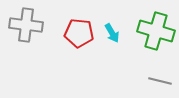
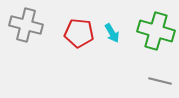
gray cross: rotated 8 degrees clockwise
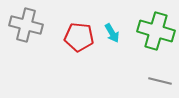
red pentagon: moved 4 px down
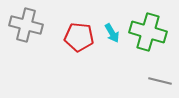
green cross: moved 8 px left, 1 px down
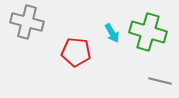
gray cross: moved 1 px right, 3 px up
red pentagon: moved 3 px left, 15 px down
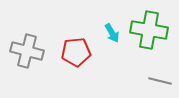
gray cross: moved 29 px down
green cross: moved 1 px right, 2 px up; rotated 6 degrees counterclockwise
red pentagon: rotated 12 degrees counterclockwise
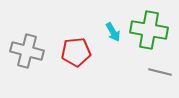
cyan arrow: moved 1 px right, 1 px up
gray line: moved 9 px up
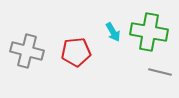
green cross: moved 2 px down
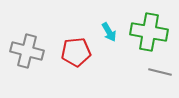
cyan arrow: moved 4 px left
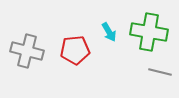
red pentagon: moved 1 px left, 2 px up
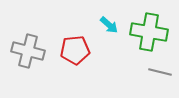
cyan arrow: moved 7 px up; rotated 18 degrees counterclockwise
gray cross: moved 1 px right
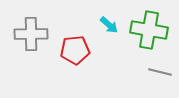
green cross: moved 2 px up
gray cross: moved 3 px right, 17 px up; rotated 16 degrees counterclockwise
